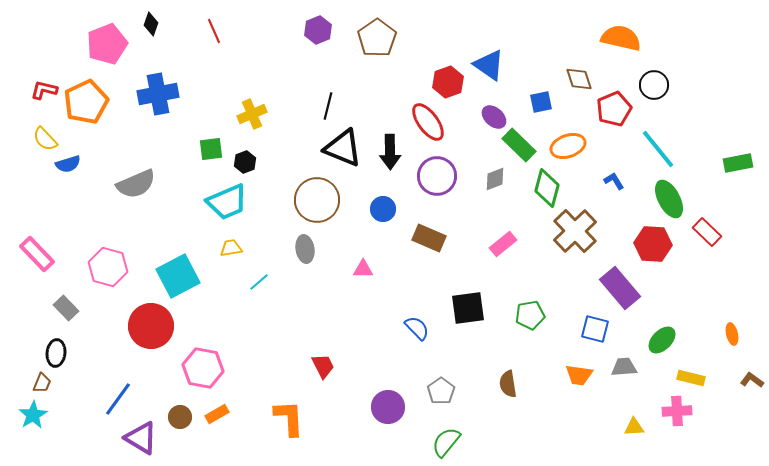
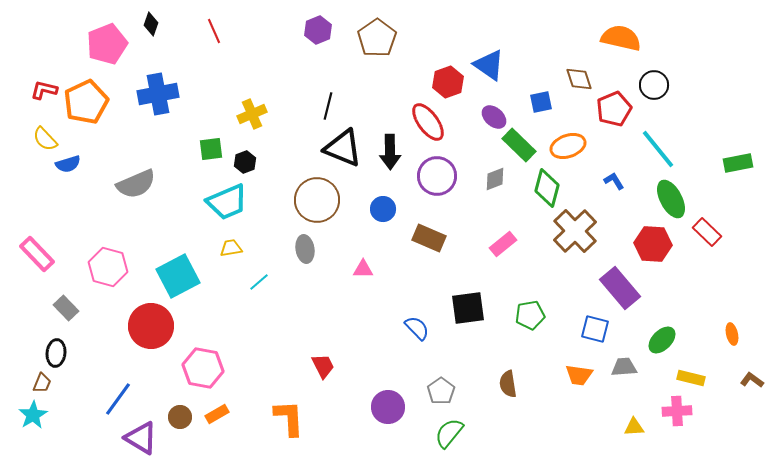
green ellipse at (669, 199): moved 2 px right
green semicircle at (446, 442): moved 3 px right, 9 px up
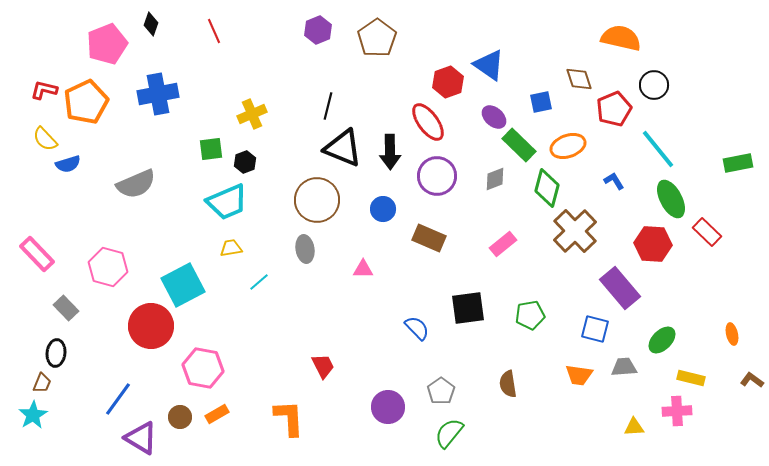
cyan square at (178, 276): moved 5 px right, 9 px down
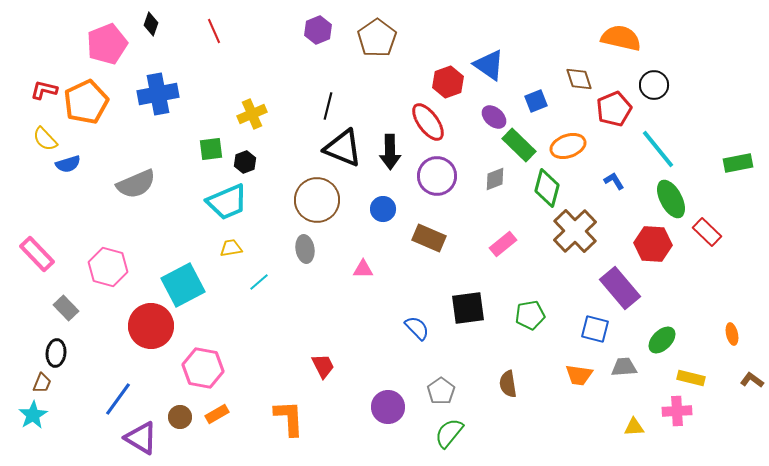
blue square at (541, 102): moved 5 px left, 1 px up; rotated 10 degrees counterclockwise
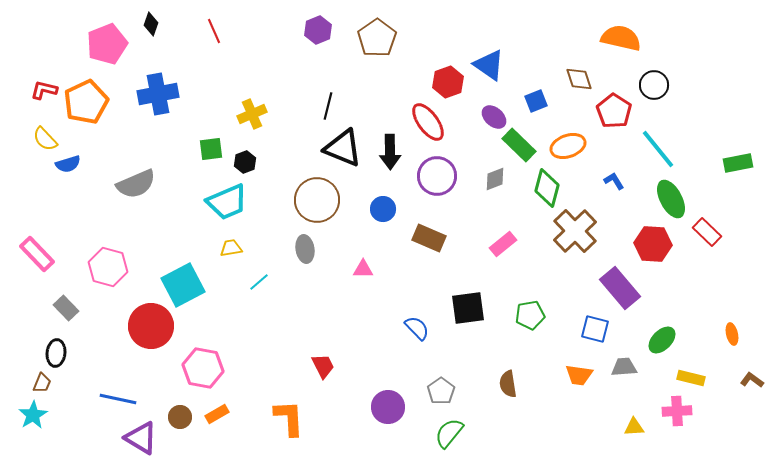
red pentagon at (614, 109): moved 2 px down; rotated 16 degrees counterclockwise
blue line at (118, 399): rotated 66 degrees clockwise
